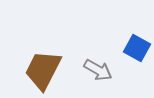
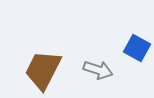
gray arrow: rotated 12 degrees counterclockwise
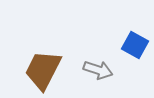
blue square: moved 2 px left, 3 px up
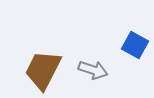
gray arrow: moved 5 px left
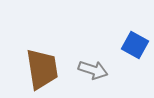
brown trapezoid: moved 1 px left, 1 px up; rotated 144 degrees clockwise
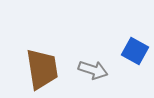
blue square: moved 6 px down
